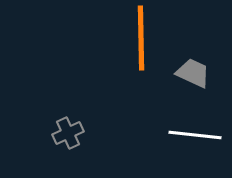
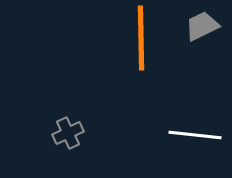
gray trapezoid: moved 9 px right, 47 px up; rotated 51 degrees counterclockwise
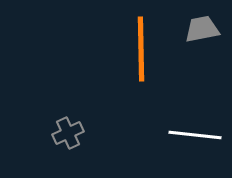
gray trapezoid: moved 3 px down; rotated 15 degrees clockwise
orange line: moved 11 px down
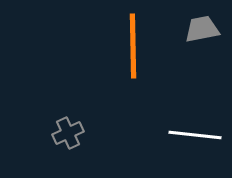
orange line: moved 8 px left, 3 px up
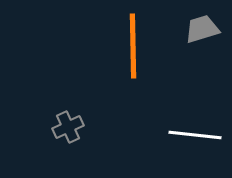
gray trapezoid: rotated 6 degrees counterclockwise
gray cross: moved 6 px up
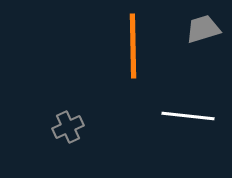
gray trapezoid: moved 1 px right
white line: moved 7 px left, 19 px up
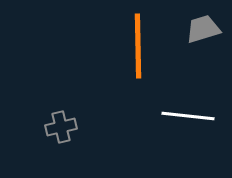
orange line: moved 5 px right
gray cross: moved 7 px left; rotated 12 degrees clockwise
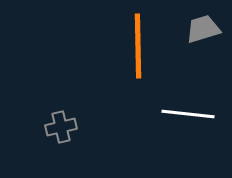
white line: moved 2 px up
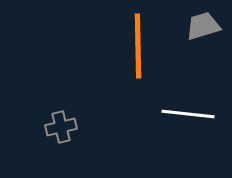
gray trapezoid: moved 3 px up
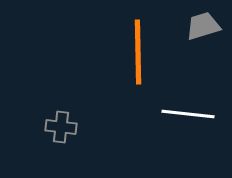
orange line: moved 6 px down
gray cross: rotated 20 degrees clockwise
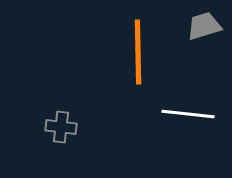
gray trapezoid: moved 1 px right
